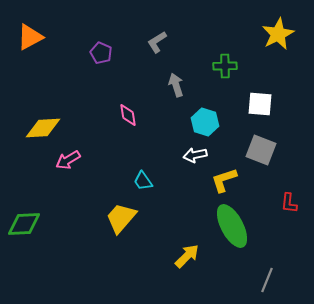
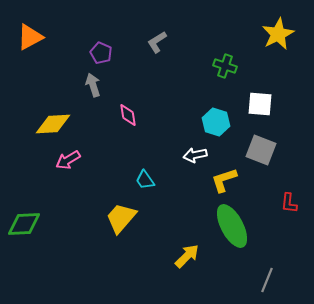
green cross: rotated 20 degrees clockwise
gray arrow: moved 83 px left
cyan hexagon: moved 11 px right
yellow diamond: moved 10 px right, 4 px up
cyan trapezoid: moved 2 px right, 1 px up
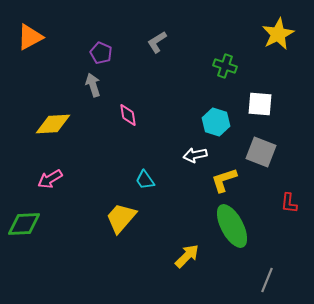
gray square: moved 2 px down
pink arrow: moved 18 px left, 19 px down
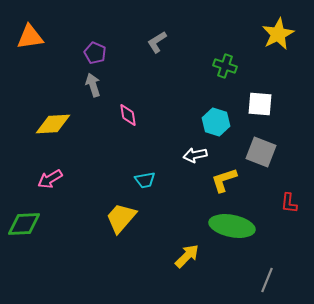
orange triangle: rotated 20 degrees clockwise
purple pentagon: moved 6 px left
cyan trapezoid: rotated 65 degrees counterclockwise
green ellipse: rotated 51 degrees counterclockwise
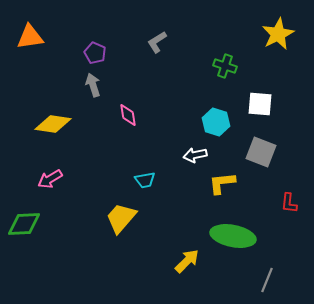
yellow diamond: rotated 12 degrees clockwise
yellow L-shape: moved 2 px left, 3 px down; rotated 12 degrees clockwise
green ellipse: moved 1 px right, 10 px down
yellow arrow: moved 5 px down
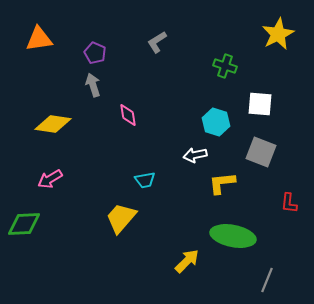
orange triangle: moved 9 px right, 2 px down
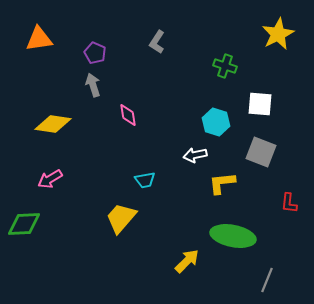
gray L-shape: rotated 25 degrees counterclockwise
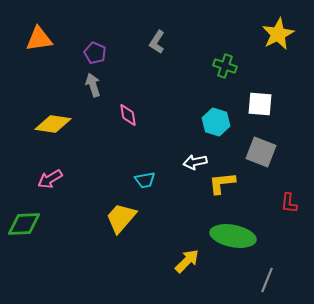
white arrow: moved 7 px down
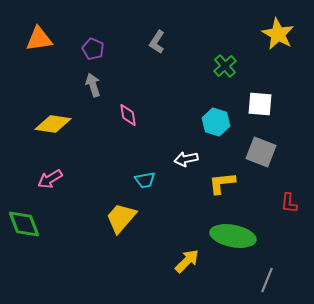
yellow star: rotated 16 degrees counterclockwise
purple pentagon: moved 2 px left, 4 px up
green cross: rotated 30 degrees clockwise
white arrow: moved 9 px left, 3 px up
green diamond: rotated 72 degrees clockwise
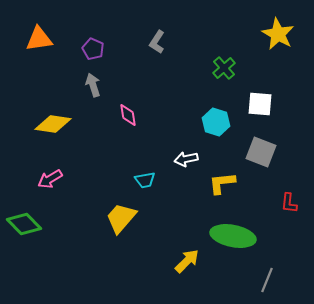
green cross: moved 1 px left, 2 px down
green diamond: rotated 24 degrees counterclockwise
